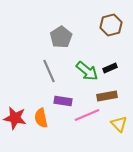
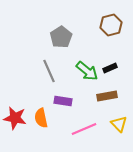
pink line: moved 3 px left, 14 px down
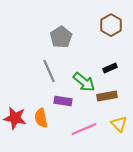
brown hexagon: rotated 15 degrees counterclockwise
green arrow: moved 3 px left, 11 px down
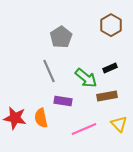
green arrow: moved 2 px right, 4 px up
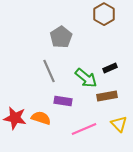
brown hexagon: moved 7 px left, 11 px up
orange semicircle: rotated 120 degrees clockwise
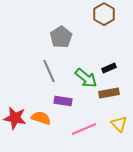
black rectangle: moved 1 px left
brown rectangle: moved 2 px right, 3 px up
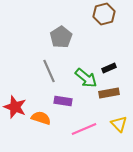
brown hexagon: rotated 15 degrees clockwise
red star: moved 11 px up; rotated 10 degrees clockwise
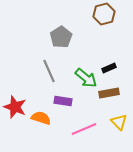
yellow triangle: moved 2 px up
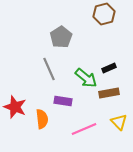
gray line: moved 2 px up
orange semicircle: moved 1 px right, 1 px down; rotated 66 degrees clockwise
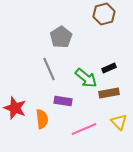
red star: moved 1 px down
